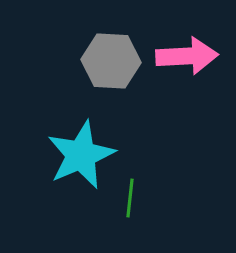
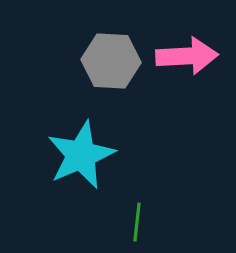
green line: moved 7 px right, 24 px down
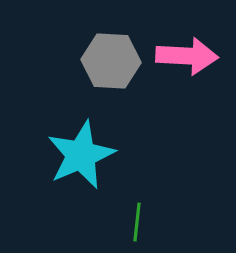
pink arrow: rotated 6 degrees clockwise
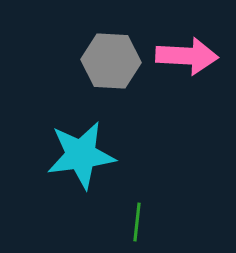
cyan star: rotated 16 degrees clockwise
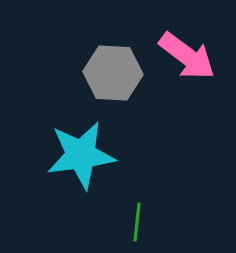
pink arrow: rotated 34 degrees clockwise
gray hexagon: moved 2 px right, 12 px down
